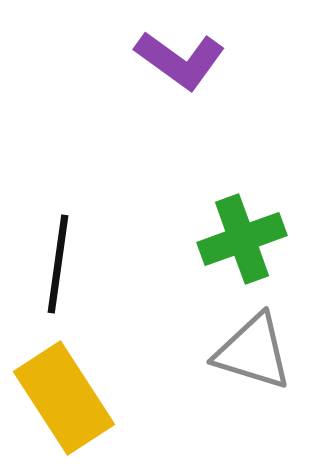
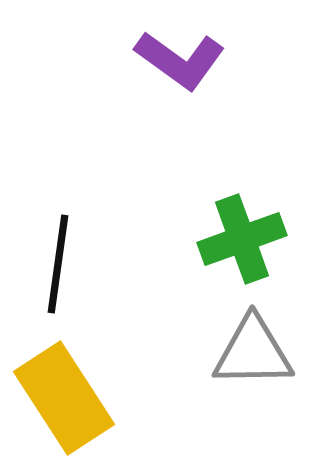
gray triangle: rotated 18 degrees counterclockwise
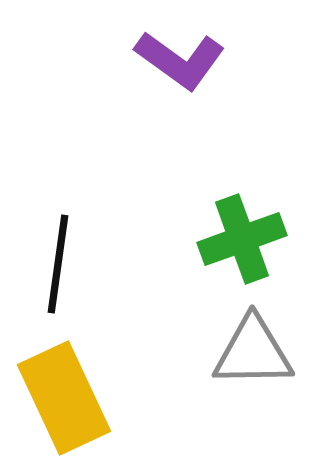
yellow rectangle: rotated 8 degrees clockwise
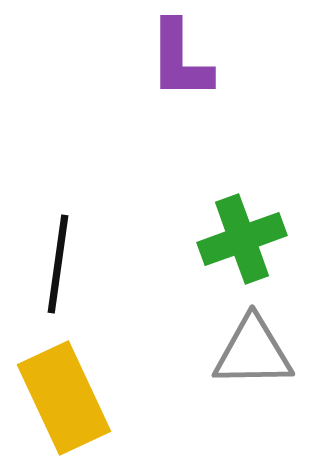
purple L-shape: rotated 54 degrees clockwise
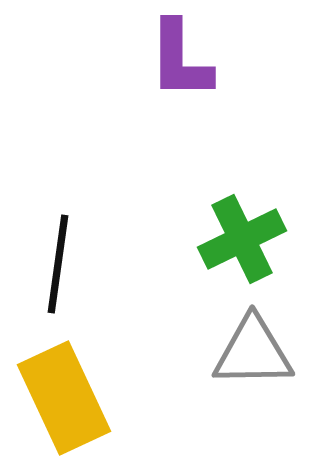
green cross: rotated 6 degrees counterclockwise
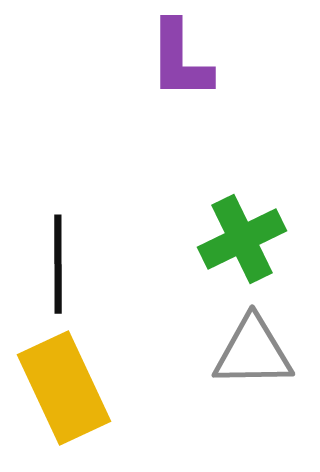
black line: rotated 8 degrees counterclockwise
yellow rectangle: moved 10 px up
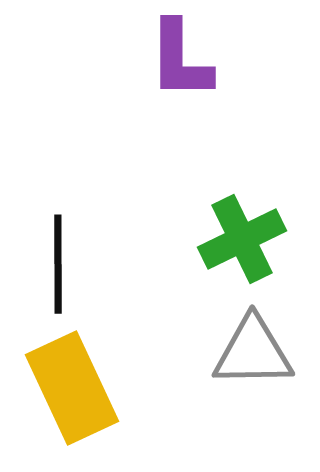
yellow rectangle: moved 8 px right
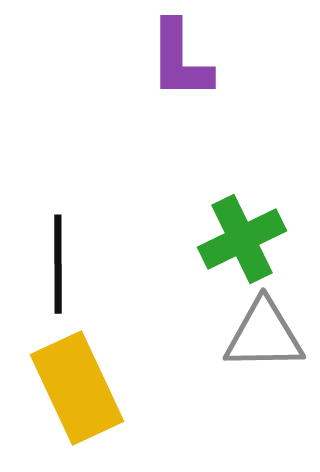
gray triangle: moved 11 px right, 17 px up
yellow rectangle: moved 5 px right
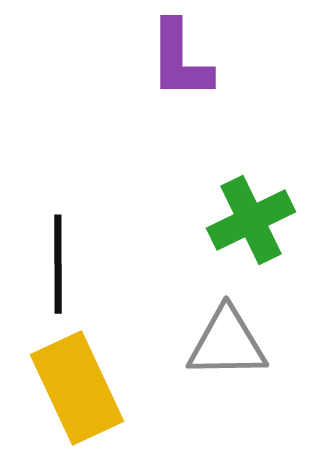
green cross: moved 9 px right, 19 px up
gray triangle: moved 37 px left, 8 px down
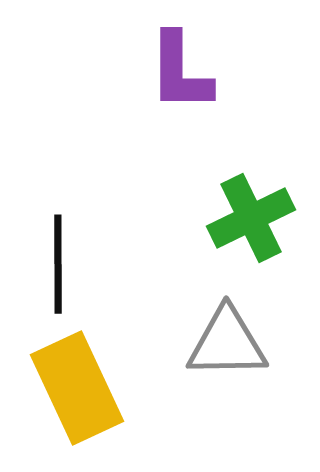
purple L-shape: moved 12 px down
green cross: moved 2 px up
